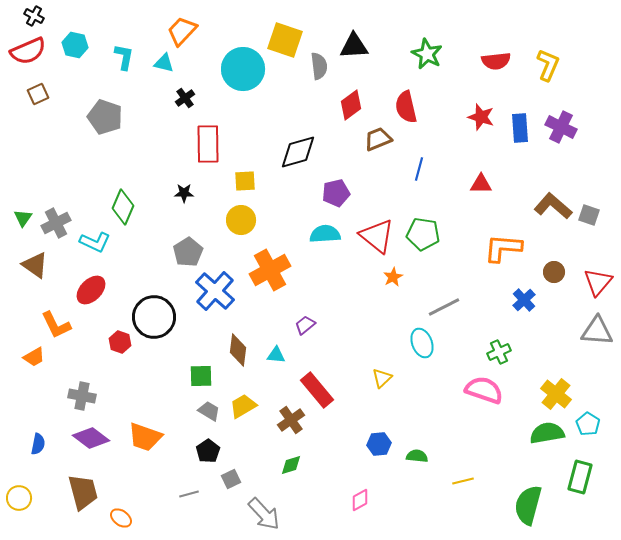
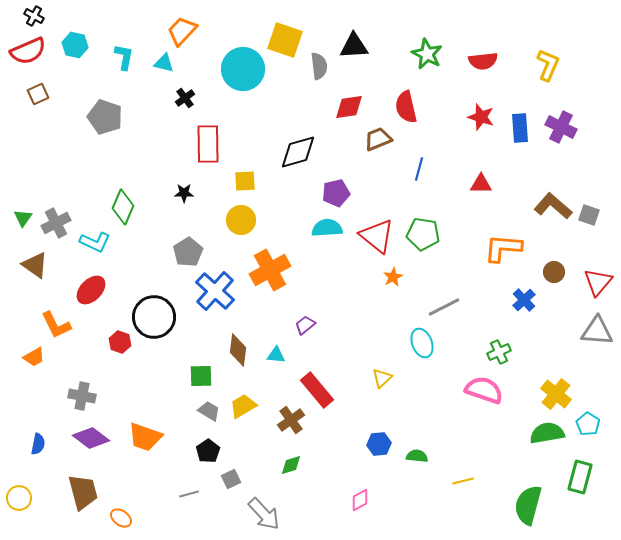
red semicircle at (496, 61): moved 13 px left
red diamond at (351, 105): moved 2 px left, 2 px down; rotated 28 degrees clockwise
cyan semicircle at (325, 234): moved 2 px right, 6 px up
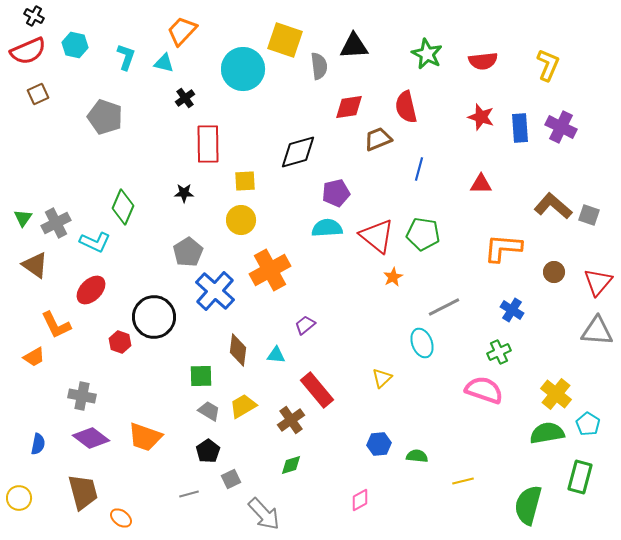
cyan L-shape at (124, 57): moved 2 px right; rotated 8 degrees clockwise
blue cross at (524, 300): moved 12 px left, 10 px down; rotated 15 degrees counterclockwise
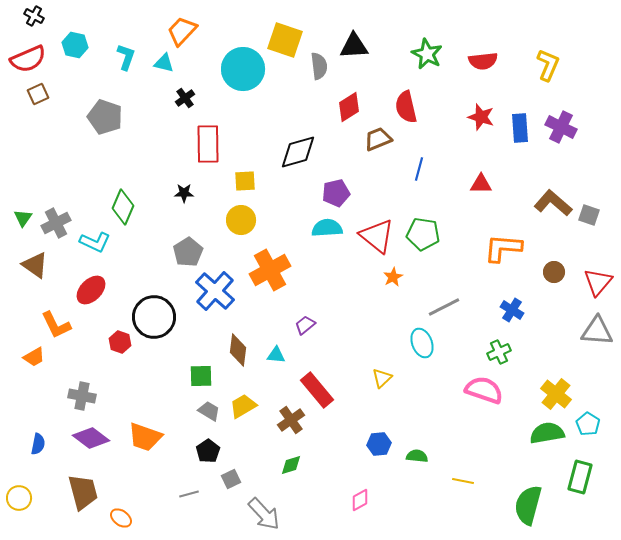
red semicircle at (28, 51): moved 8 px down
red diamond at (349, 107): rotated 24 degrees counterclockwise
brown L-shape at (553, 206): moved 3 px up
yellow line at (463, 481): rotated 25 degrees clockwise
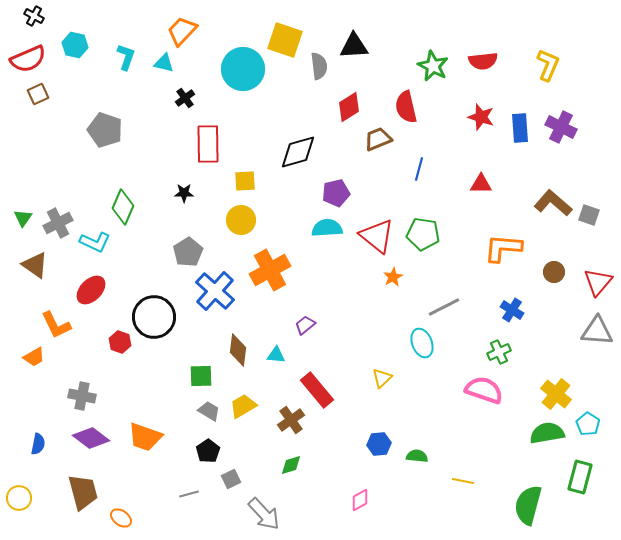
green star at (427, 54): moved 6 px right, 12 px down
gray pentagon at (105, 117): moved 13 px down
gray cross at (56, 223): moved 2 px right
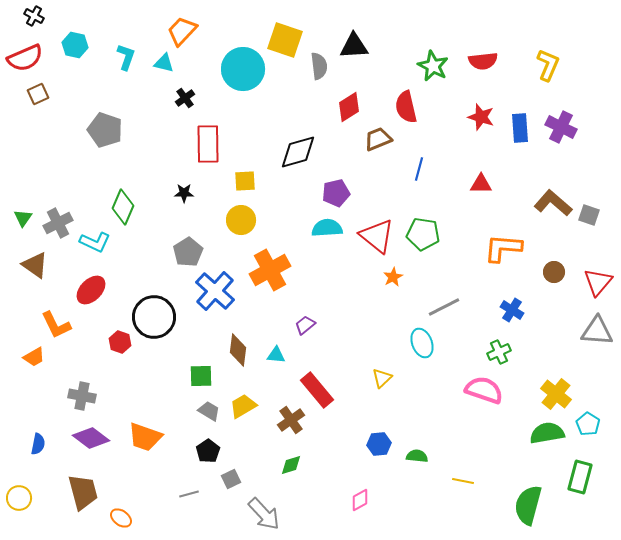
red semicircle at (28, 59): moved 3 px left, 1 px up
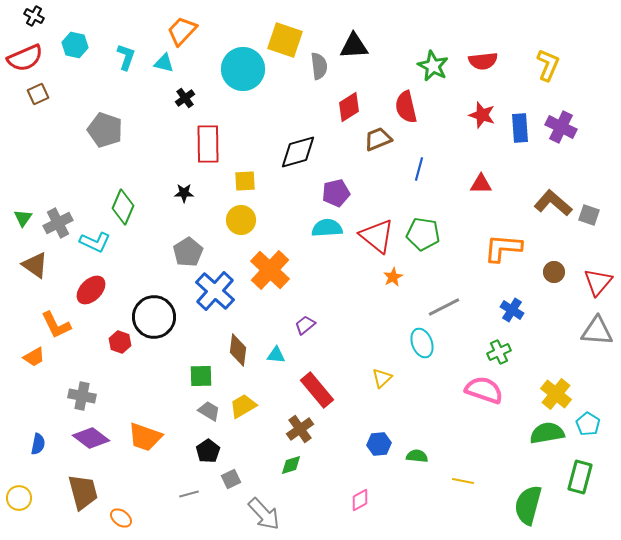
red star at (481, 117): moved 1 px right, 2 px up
orange cross at (270, 270): rotated 18 degrees counterclockwise
brown cross at (291, 420): moved 9 px right, 9 px down
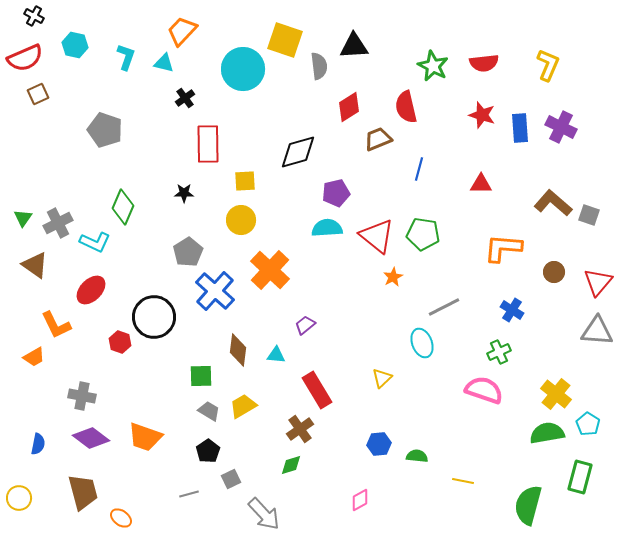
red semicircle at (483, 61): moved 1 px right, 2 px down
red rectangle at (317, 390): rotated 9 degrees clockwise
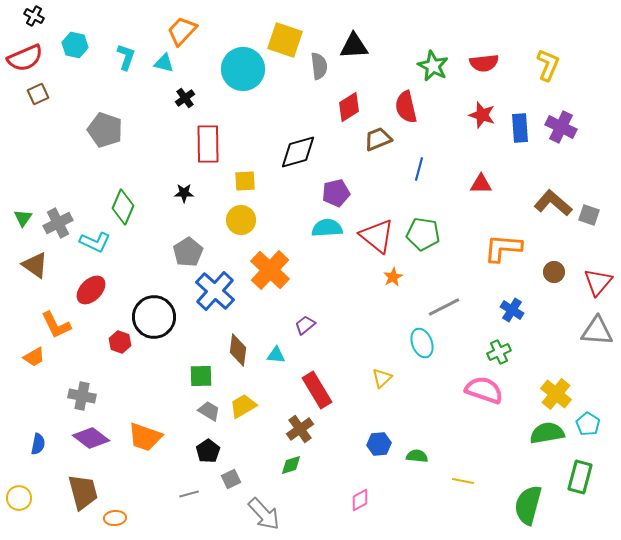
orange ellipse at (121, 518): moved 6 px left; rotated 40 degrees counterclockwise
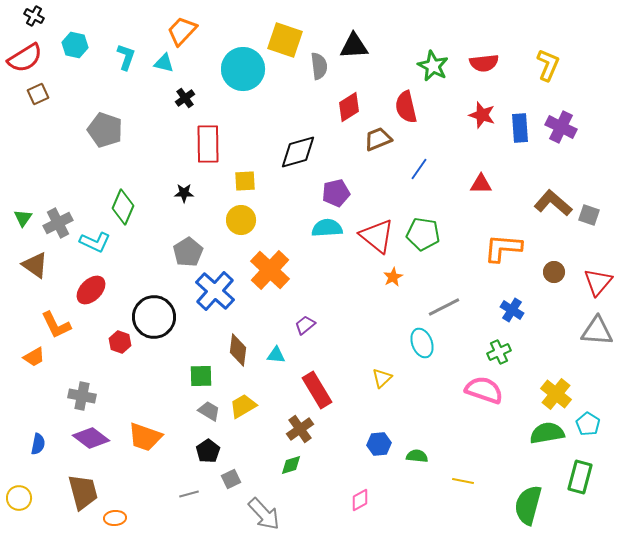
red semicircle at (25, 58): rotated 9 degrees counterclockwise
blue line at (419, 169): rotated 20 degrees clockwise
